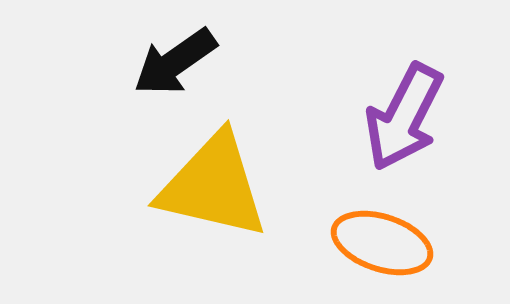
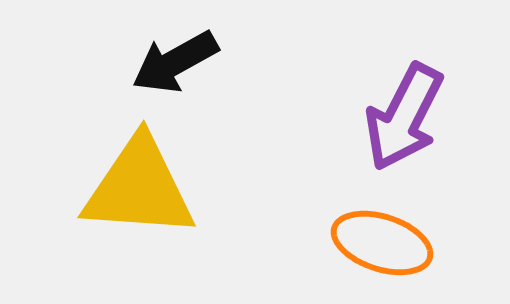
black arrow: rotated 6 degrees clockwise
yellow triangle: moved 74 px left, 2 px down; rotated 9 degrees counterclockwise
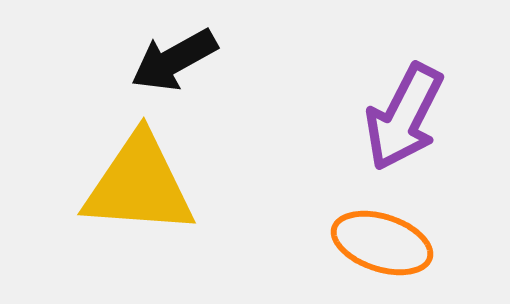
black arrow: moved 1 px left, 2 px up
yellow triangle: moved 3 px up
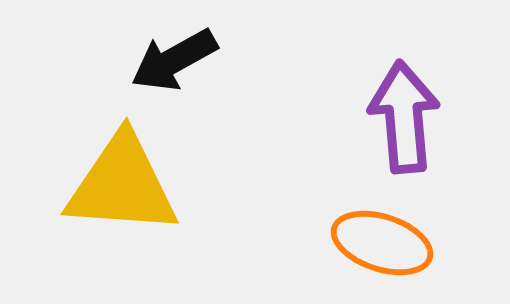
purple arrow: rotated 148 degrees clockwise
yellow triangle: moved 17 px left
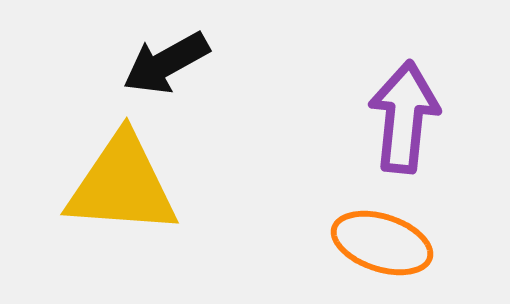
black arrow: moved 8 px left, 3 px down
purple arrow: rotated 11 degrees clockwise
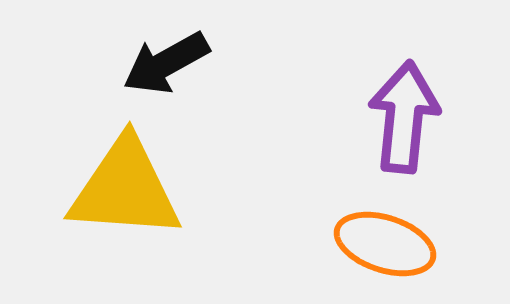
yellow triangle: moved 3 px right, 4 px down
orange ellipse: moved 3 px right, 1 px down
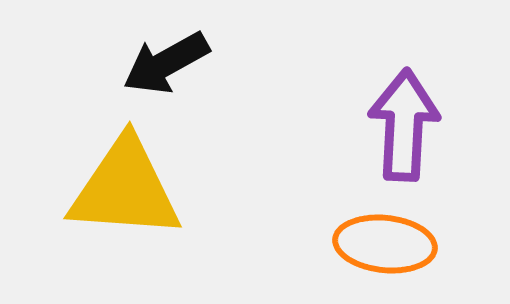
purple arrow: moved 8 px down; rotated 3 degrees counterclockwise
orange ellipse: rotated 12 degrees counterclockwise
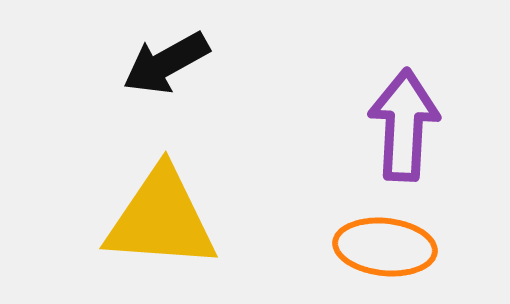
yellow triangle: moved 36 px right, 30 px down
orange ellipse: moved 3 px down
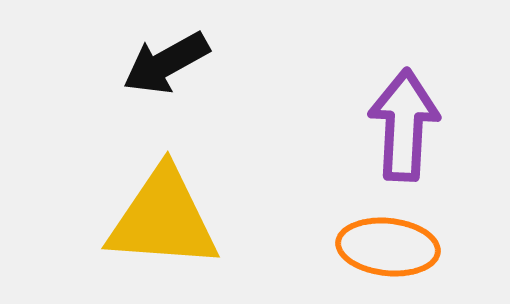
yellow triangle: moved 2 px right
orange ellipse: moved 3 px right
